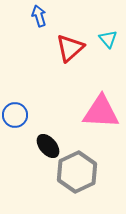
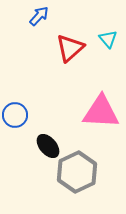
blue arrow: rotated 60 degrees clockwise
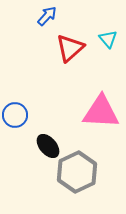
blue arrow: moved 8 px right
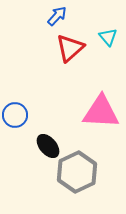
blue arrow: moved 10 px right
cyan triangle: moved 2 px up
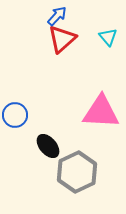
red triangle: moved 8 px left, 9 px up
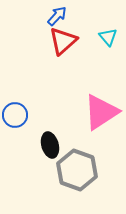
red triangle: moved 1 px right, 2 px down
pink triangle: rotated 36 degrees counterclockwise
black ellipse: moved 2 px right, 1 px up; rotated 25 degrees clockwise
gray hexagon: moved 2 px up; rotated 15 degrees counterclockwise
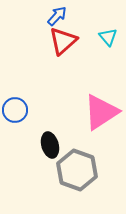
blue circle: moved 5 px up
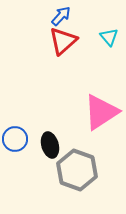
blue arrow: moved 4 px right
cyan triangle: moved 1 px right
blue circle: moved 29 px down
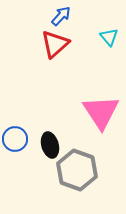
red triangle: moved 8 px left, 3 px down
pink triangle: rotated 30 degrees counterclockwise
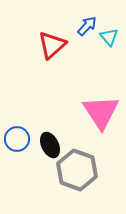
blue arrow: moved 26 px right, 10 px down
red triangle: moved 3 px left, 1 px down
blue circle: moved 2 px right
black ellipse: rotated 10 degrees counterclockwise
